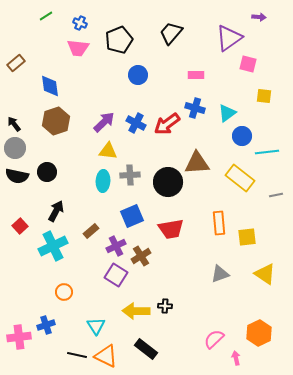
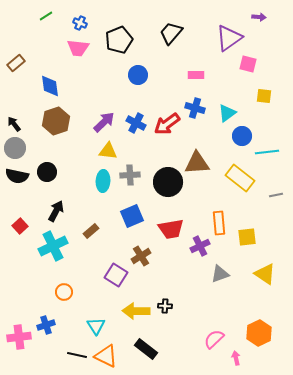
purple cross at (116, 246): moved 84 px right
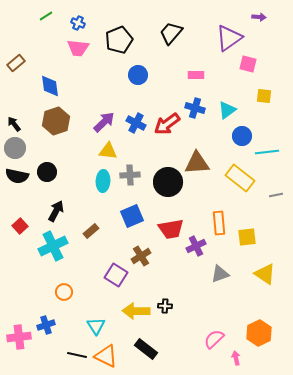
blue cross at (80, 23): moved 2 px left
cyan triangle at (227, 113): moved 3 px up
purple cross at (200, 246): moved 4 px left
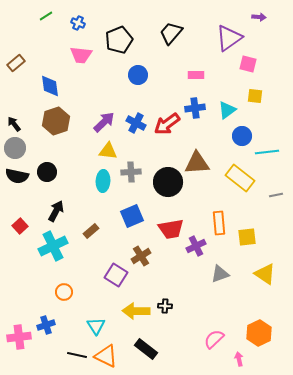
pink trapezoid at (78, 48): moved 3 px right, 7 px down
yellow square at (264, 96): moved 9 px left
blue cross at (195, 108): rotated 24 degrees counterclockwise
gray cross at (130, 175): moved 1 px right, 3 px up
pink arrow at (236, 358): moved 3 px right, 1 px down
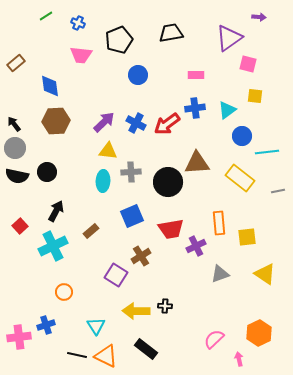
black trapezoid at (171, 33): rotated 40 degrees clockwise
brown hexagon at (56, 121): rotated 16 degrees clockwise
gray line at (276, 195): moved 2 px right, 4 px up
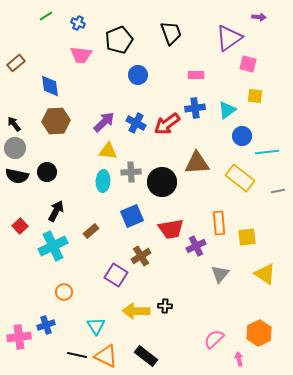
black trapezoid at (171, 33): rotated 80 degrees clockwise
black circle at (168, 182): moved 6 px left
gray triangle at (220, 274): rotated 30 degrees counterclockwise
black rectangle at (146, 349): moved 7 px down
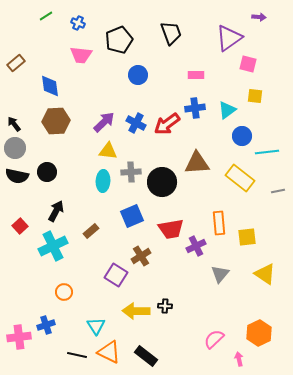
orange triangle at (106, 356): moved 3 px right, 4 px up
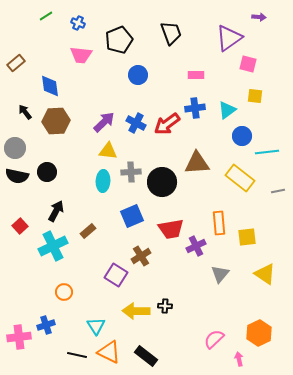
black arrow at (14, 124): moved 11 px right, 12 px up
brown rectangle at (91, 231): moved 3 px left
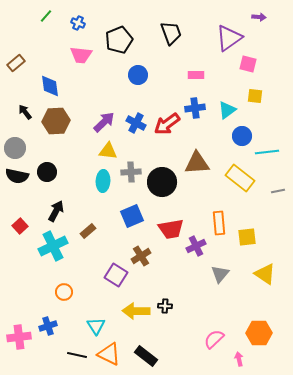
green line at (46, 16): rotated 16 degrees counterclockwise
blue cross at (46, 325): moved 2 px right, 1 px down
orange hexagon at (259, 333): rotated 25 degrees clockwise
orange triangle at (109, 352): moved 2 px down
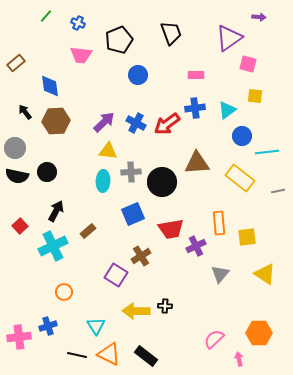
blue square at (132, 216): moved 1 px right, 2 px up
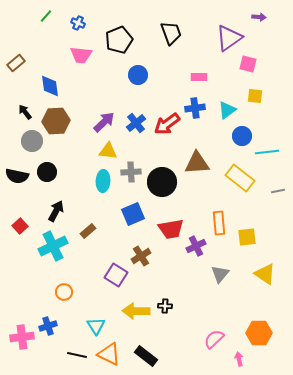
pink rectangle at (196, 75): moved 3 px right, 2 px down
blue cross at (136, 123): rotated 24 degrees clockwise
gray circle at (15, 148): moved 17 px right, 7 px up
pink cross at (19, 337): moved 3 px right
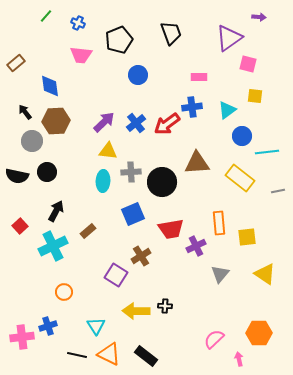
blue cross at (195, 108): moved 3 px left, 1 px up
